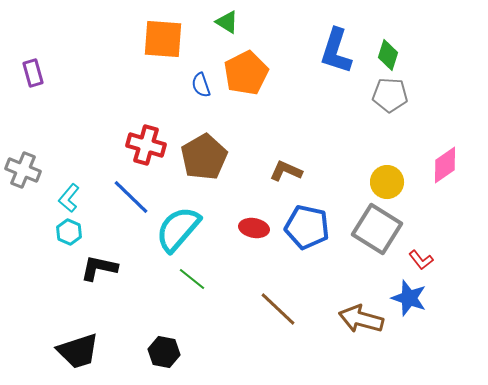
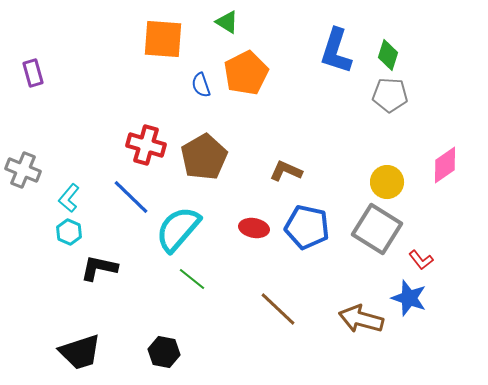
black trapezoid: moved 2 px right, 1 px down
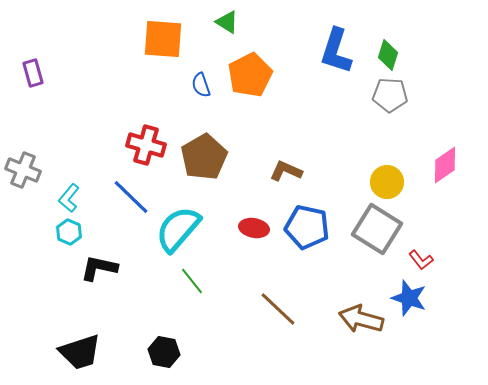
orange pentagon: moved 4 px right, 2 px down
green line: moved 2 px down; rotated 12 degrees clockwise
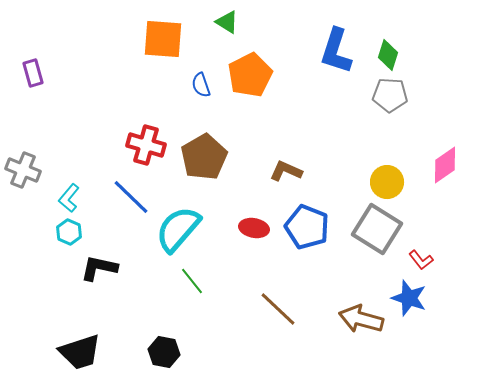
blue pentagon: rotated 9 degrees clockwise
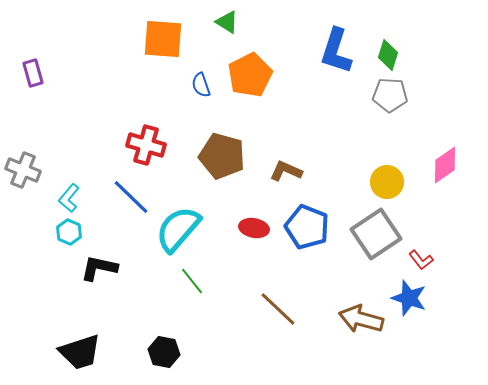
brown pentagon: moved 18 px right, 1 px up; rotated 27 degrees counterclockwise
gray square: moved 1 px left, 5 px down; rotated 24 degrees clockwise
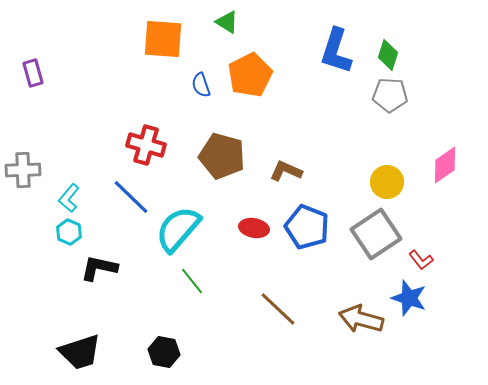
gray cross: rotated 24 degrees counterclockwise
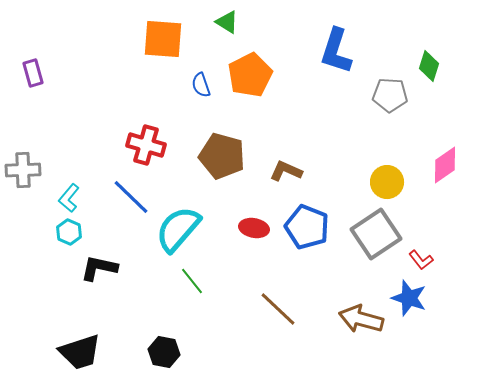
green diamond: moved 41 px right, 11 px down
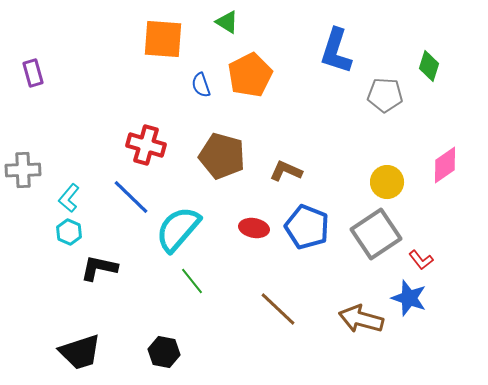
gray pentagon: moved 5 px left
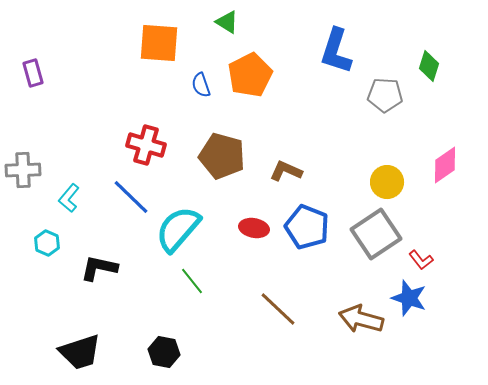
orange square: moved 4 px left, 4 px down
cyan hexagon: moved 22 px left, 11 px down
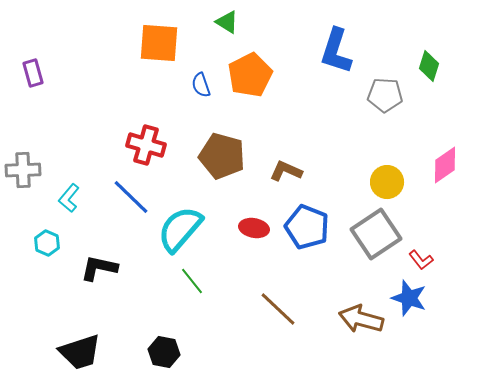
cyan semicircle: moved 2 px right
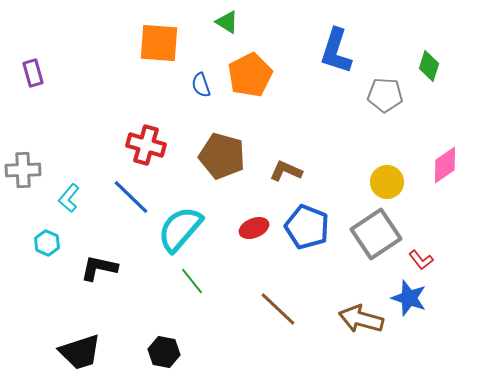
red ellipse: rotated 32 degrees counterclockwise
